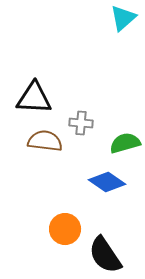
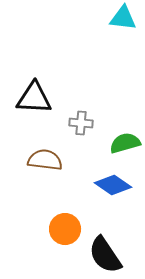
cyan triangle: rotated 48 degrees clockwise
brown semicircle: moved 19 px down
blue diamond: moved 6 px right, 3 px down
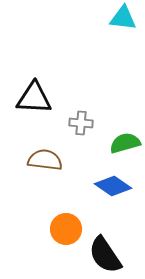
blue diamond: moved 1 px down
orange circle: moved 1 px right
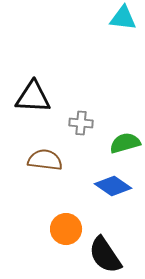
black triangle: moved 1 px left, 1 px up
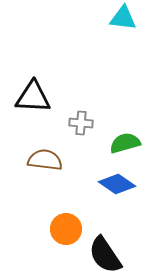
blue diamond: moved 4 px right, 2 px up
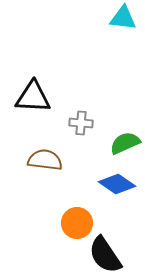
green semicircle: rotated 8 degrees counterclockwise
orange circle: moved 11 px right, 6 px up
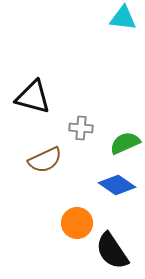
black triangle: rotated 12 degrees clockwise
gray cross: moved 5 px down
brown semicircle: rotated 148 degrees clockwise
blue diamond: moved 1 px down
black semicircle: moved 7 px right, 4 px up
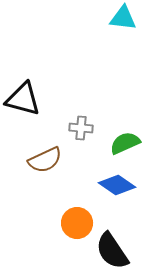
black triangle: moved 10 px left, 2 px down
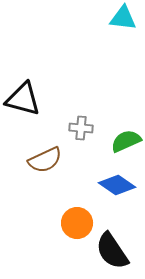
green semicircle: moved 1 px right, 2 px up
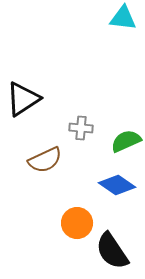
black triangle: rotated 48 degrees counterclockwise
